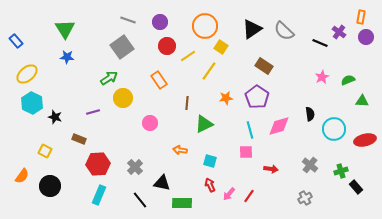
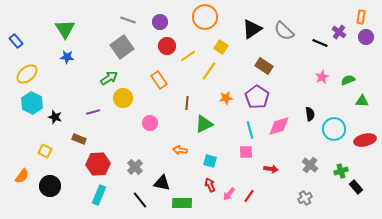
orange circle at (205, 26): moved 9 px up
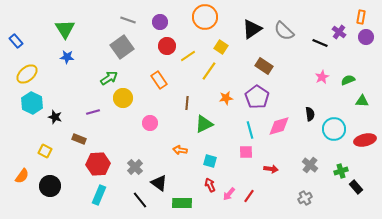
black triangle at (162, 183): moved 3 px left; rotated 24 degrees clockwise
